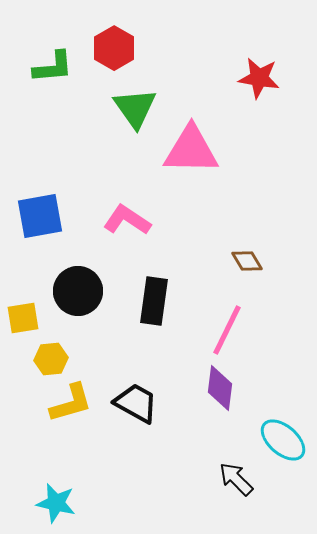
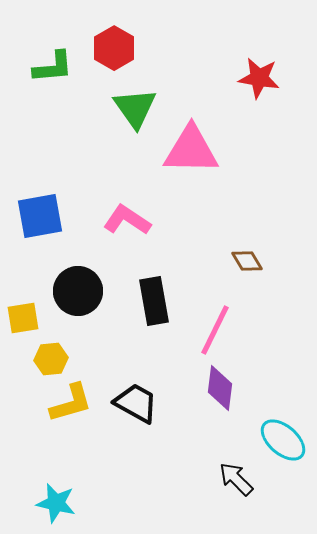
black rectangle: rotated 18 degrees counterclockwise
pink line: moved 12 px left
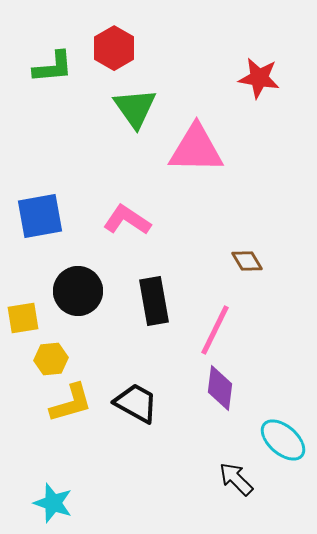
pink triangle: moved 5 px right, 1 px up
cyan star: moved 3 px left; rotated 6 degrees clockwise
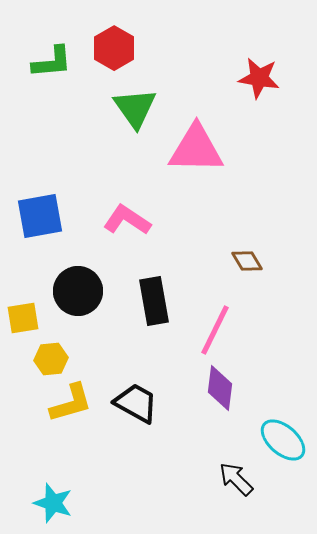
green L-shape: moved 1 px left, 5 px up
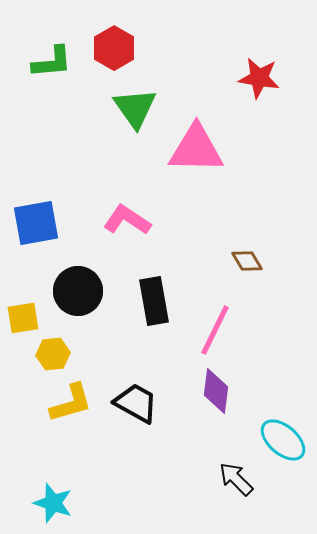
blue square: moved 4 px left, 7 px down
yellow hexagon: moved 2 px right, 5 px up
purple diamond: moved 4 px left, 3 px down
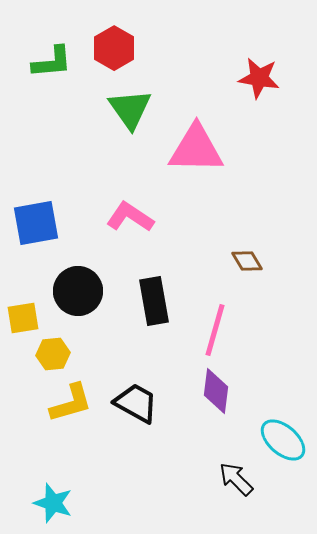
green triangle: moved 5 px left, 1 px down
pink L-shape: moved 3 px right, 3 px up
pink line: rotated 10 degrees counterclockwise
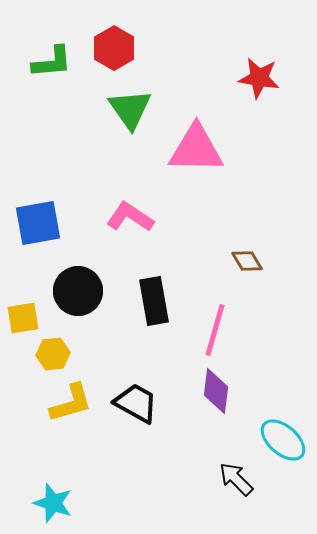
blue square: moved 2 px right
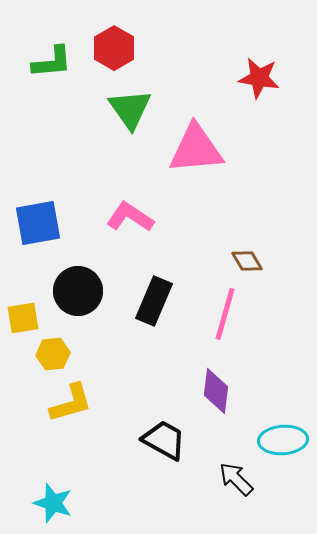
pink triangle: rotated 6 degrees counterclockwise
black rectangle: rotated 33 degrees clockwise
pink line: moved 10 px right, 16 px up
black trapezoid: moved 28 px right, 37 px down
cyan ellipse: rotated 45 degrees counterclockwise
